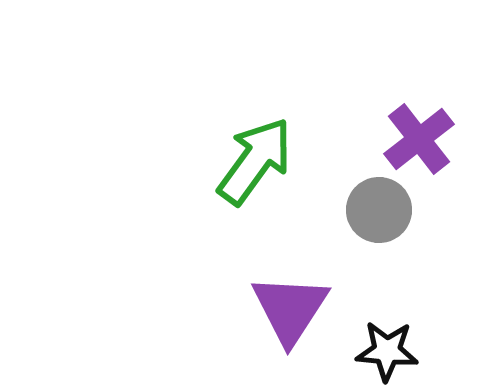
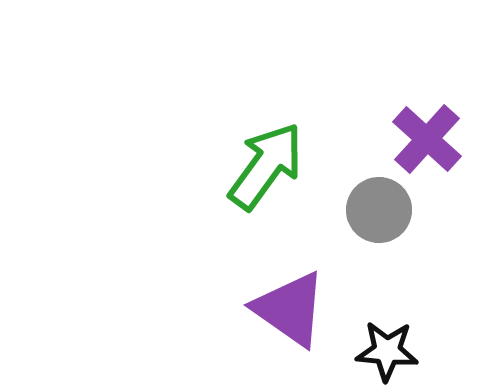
purple cross: moved 8 px right; rotated 10 degrees counterclockwise
green arrow: moved 11 px right, 5 px down
purple triangle: rotated 28 degrees counterclockwise
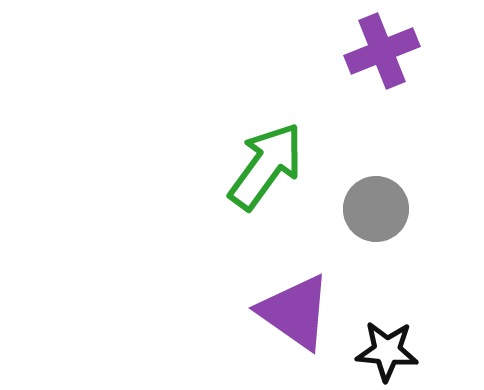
purple cross: moved 45 px left, 88 px up; rotated 26 degrees clockwise
gray circle: moved 3 px left, 1 px up
purple triangle: moved 5 px right, 3 px down
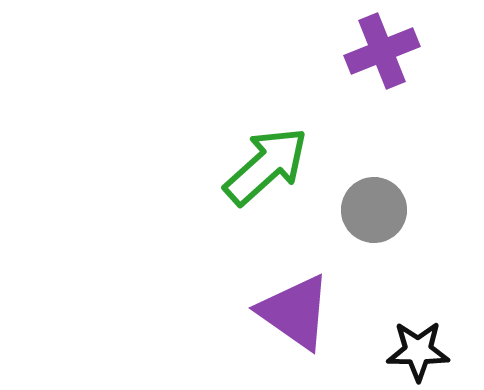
green arrow: rotated 12 degrees clockwise
gray circle: moved 2 px left, 1 px down
black star: moved 31 px right; rotated 4 degrees counterclockwise
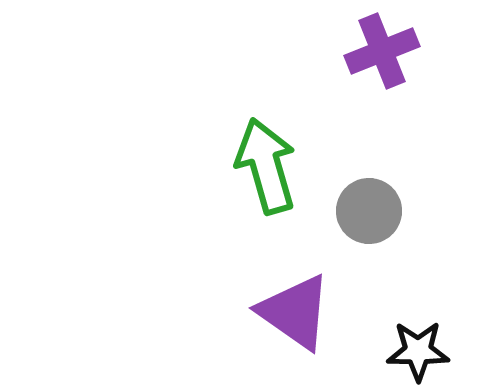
green arrow: rotated 64 degrees counterclockwise
gray circle: moved 5 px left, 1 px down
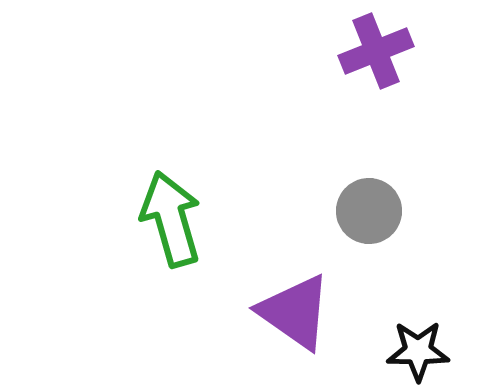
purple cross: moved 6 px left
green arrow: moved 95 px left, 53 px down
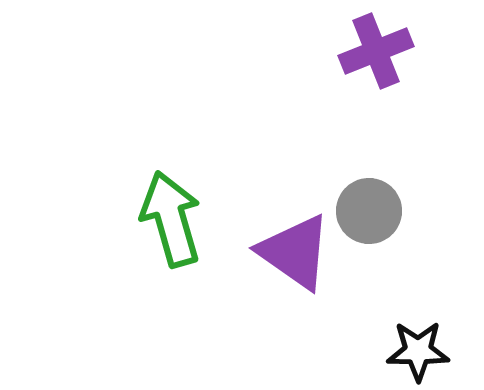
purple triangle: moved 60 px up
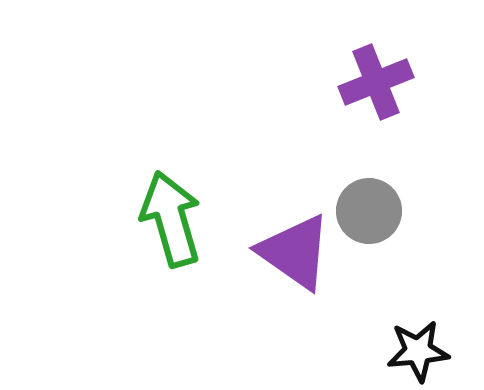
purple cross: moved 31 px down
black star: rotated 6 degrees counterclockwise
